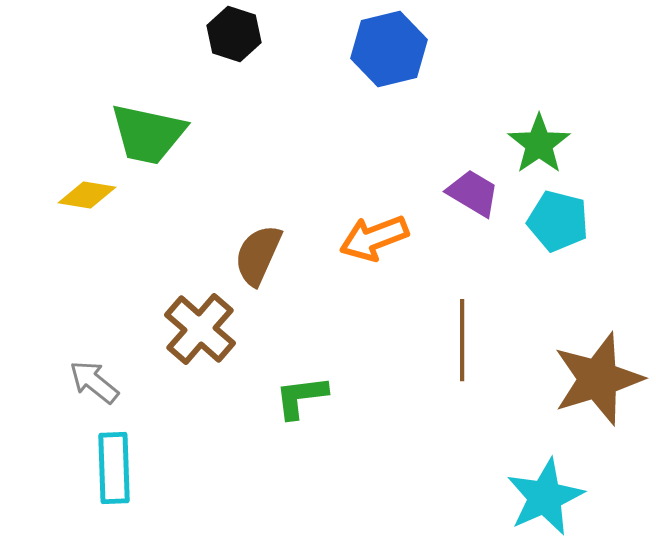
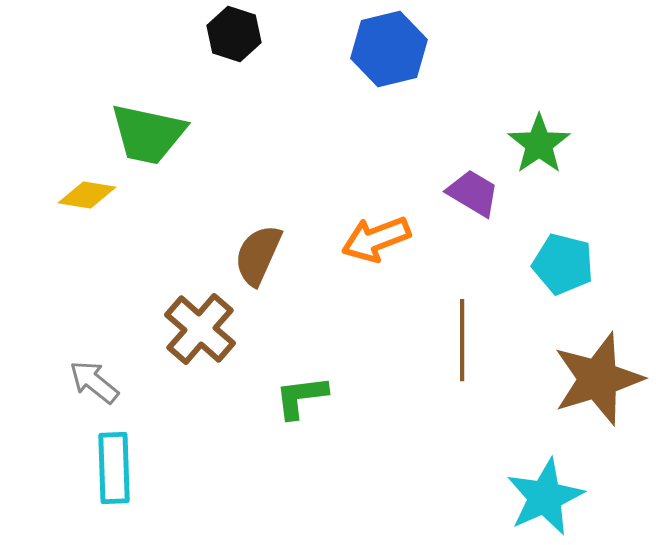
cyan pentagon: moved 5 px right, 43 px down
orange arrow: moved 2 px right, 1 px down
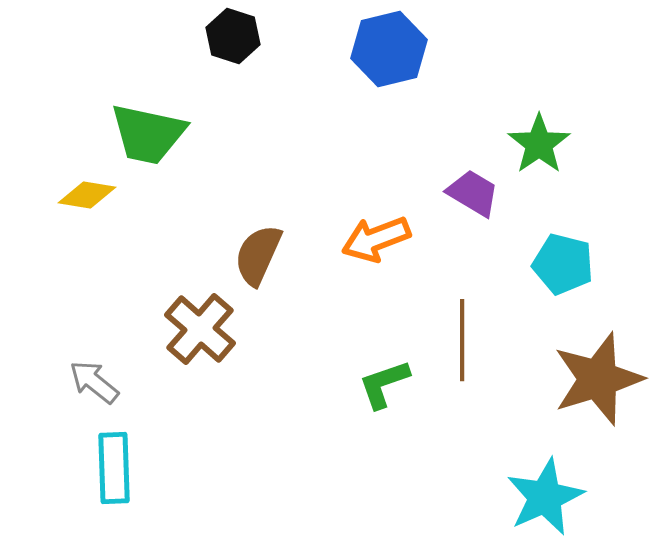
black hexagon: moved 1 px left, 2 px down
green L-shape: moved 83 px right, 13 px up; rotated 12 degrees counterclockwise
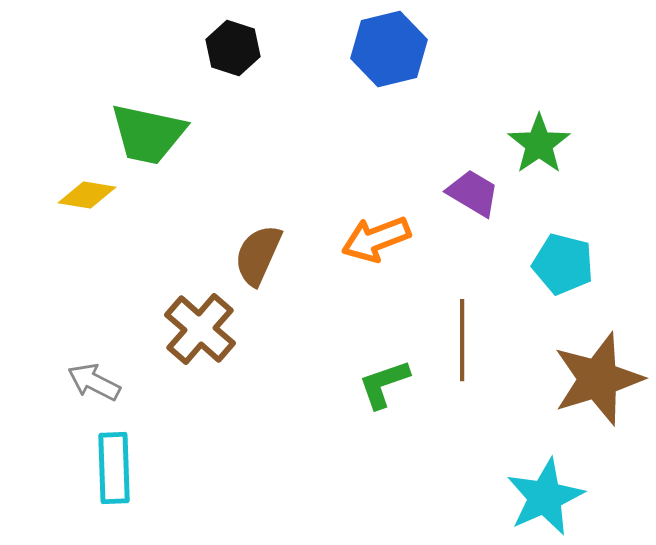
black hexagon: moved 12 px down
gray arrow: rotated 12 degrees counterclockwise
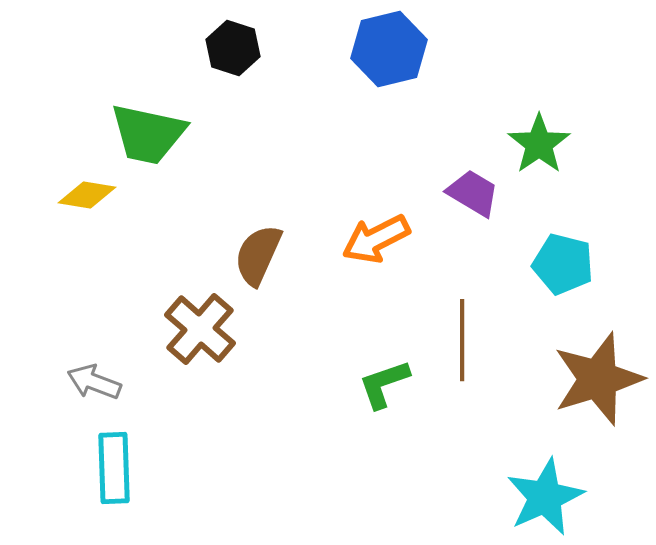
orange arrow: rotated 6 degrees counterclockwise
gray arrow: rotated 6 degrees counterclockwise
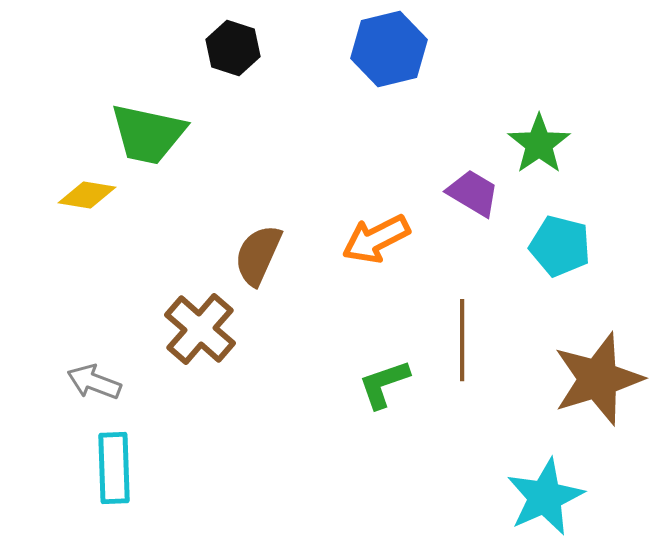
cyan pentagon: moved 3 px left, 18 px up
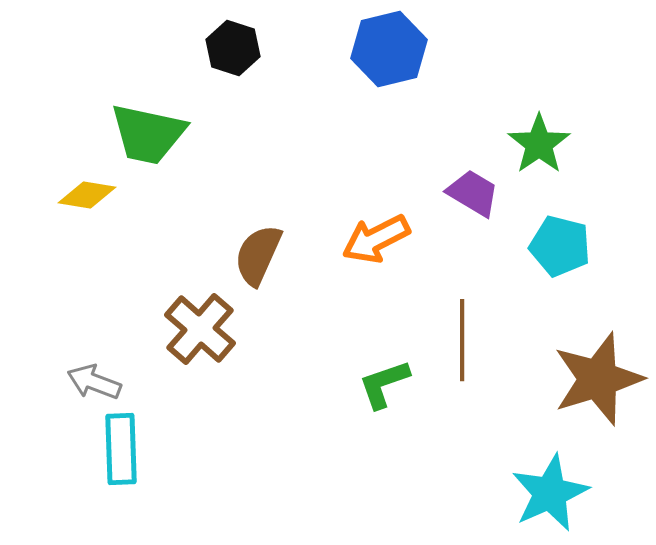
cyan rectangle: moved 7 px right, 19 px up
cyan star: moved 5 px right, 4 px up
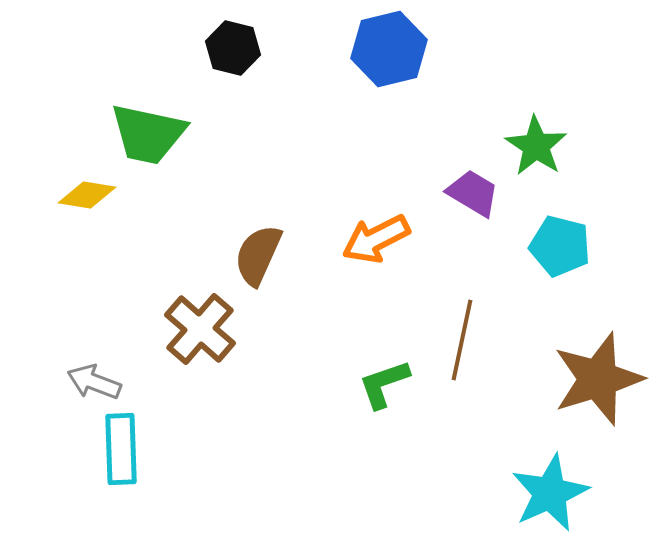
black hexagon: rotated 4 degrees counterclockwise
green star: moved 3 px left, 2 px down; rotated 4 degrees counterclockwise
brown line: rotated 12 degrees clockwise
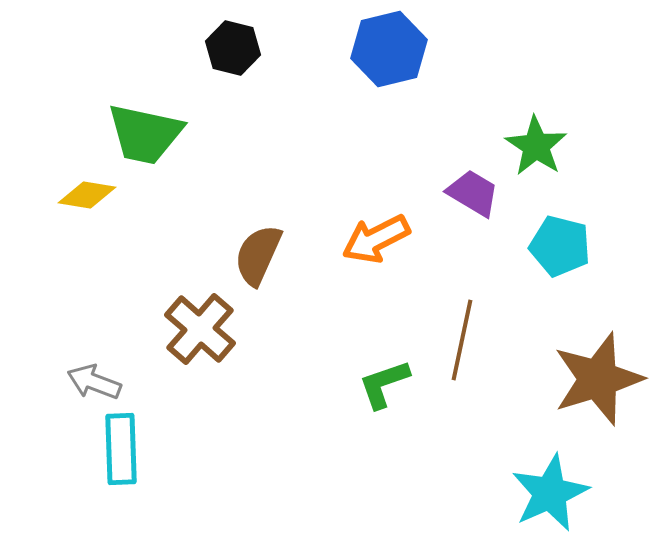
green trapezoid: moved 3 px left
